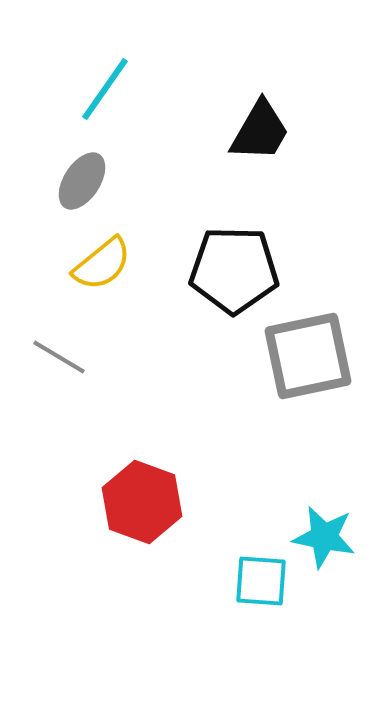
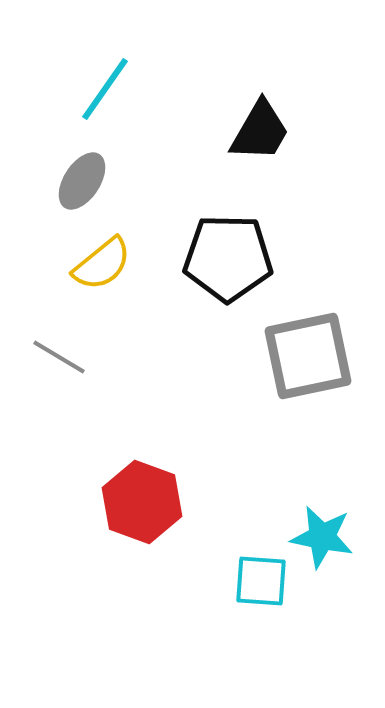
black pentagon: moved 6 px left, 12 px up
cyan star: moved 2 px left
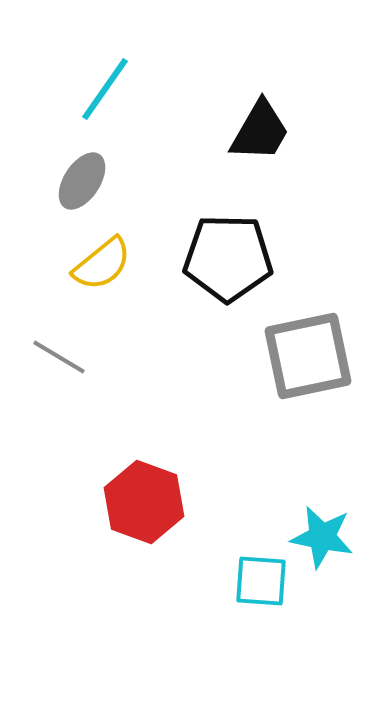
red hexagon: moved 2 px right
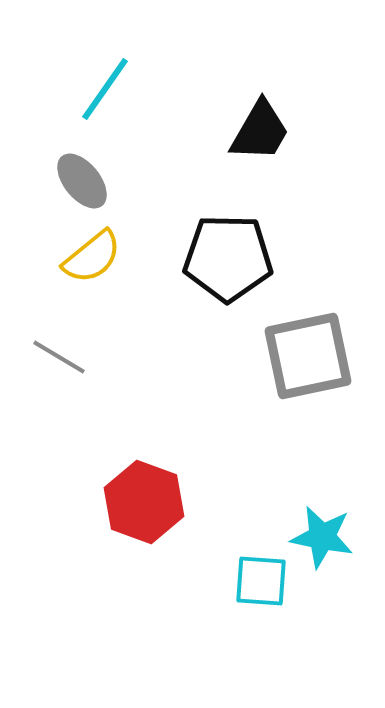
gray ellipse: rotated 72 degrees counterclockwise
yellow semicircle: moved 10 px left, 7 px up
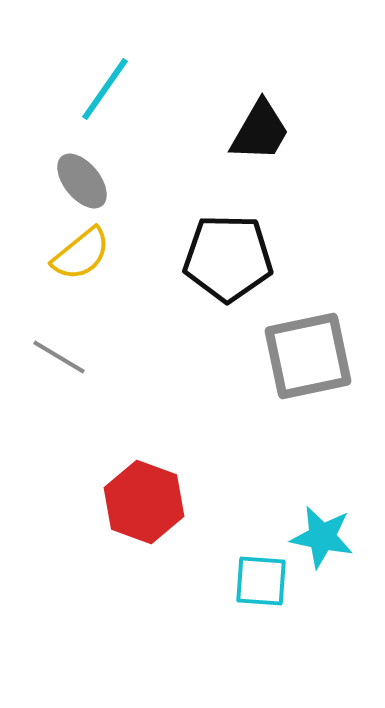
yellow semicircle: moved 11 px left, 3 px up
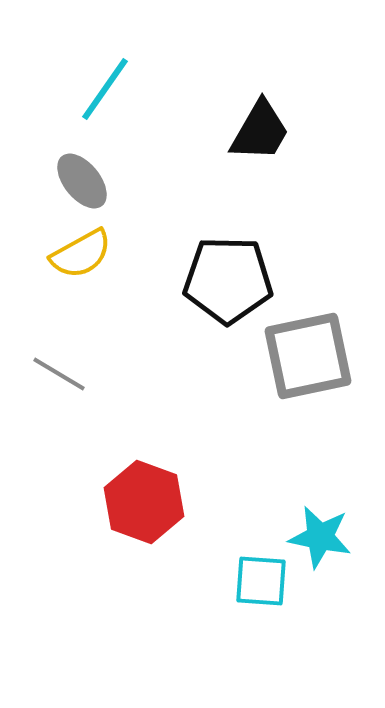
yellow semicircle: rotated 10 degrees clockwise
black pentagon: moved 22 px down
gray line: moved 17 px down
cyan star: moved 2 px left
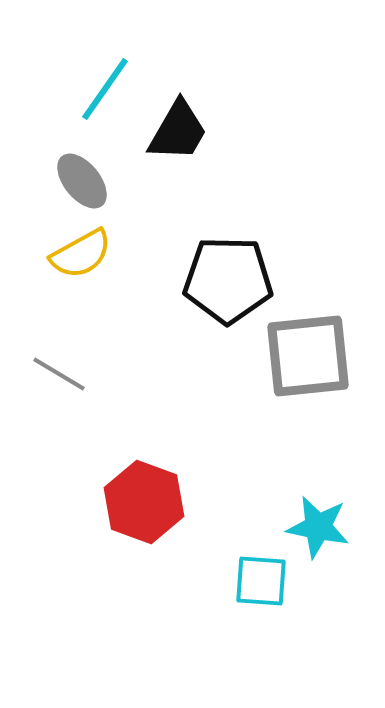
black trapezoid: moved 82 px left
gray square: rotated 6 degrees clockwise
cyan star: moved 2 px left, 10 px up
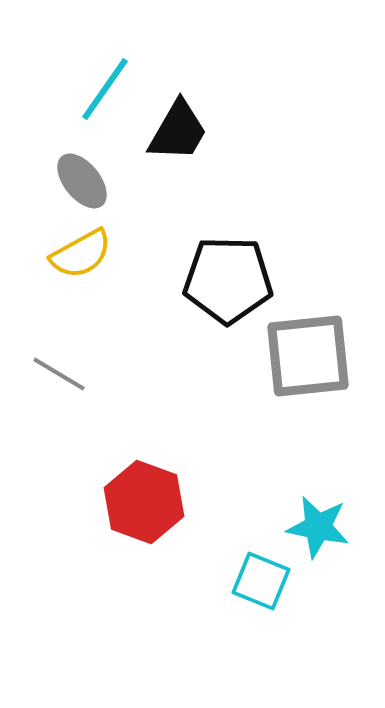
cyan square: rotated 18 degrees clockwise
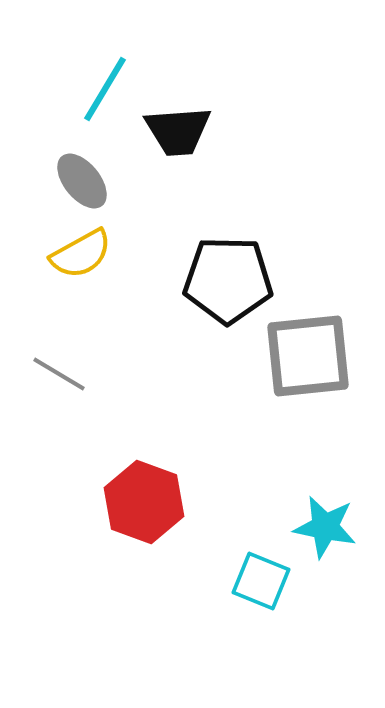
cyan line: rotated 4 degrees counterclockwise
black trapezoid: rotated 56 degrees clockwise
cyan star: moved 7 px right
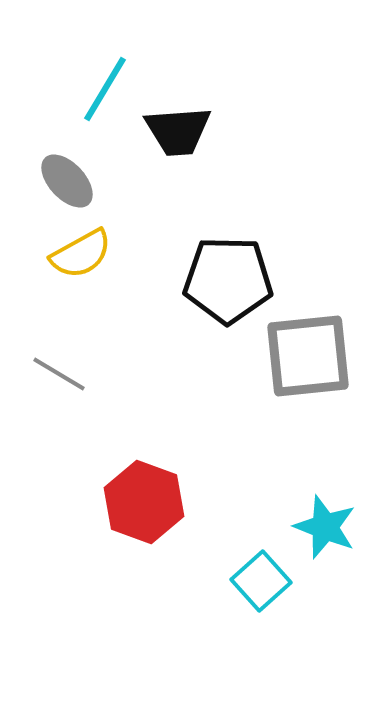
gray ellipse: moved 15 px left; rotated 4 degrees counterclockwise
cyan star: rotated 10 degrees clockwise
cyan square: rotated 26 degrees clockwise
